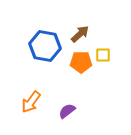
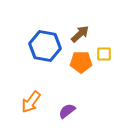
yellow square: moved 1 px right, 1 px up
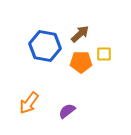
orange arrow: moved 2 px left, 1 px down
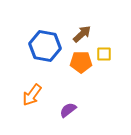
brown arrow: moved 2 px right
orange arrow: moved 3 px right, 8 px up
purple semicircle: moved 1 px right, 1 px up
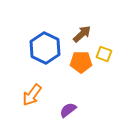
blue hexagon: moved 2 px down; rotated 16 degrees clockwise
yellow square: rotated 21 degrees clockwise
